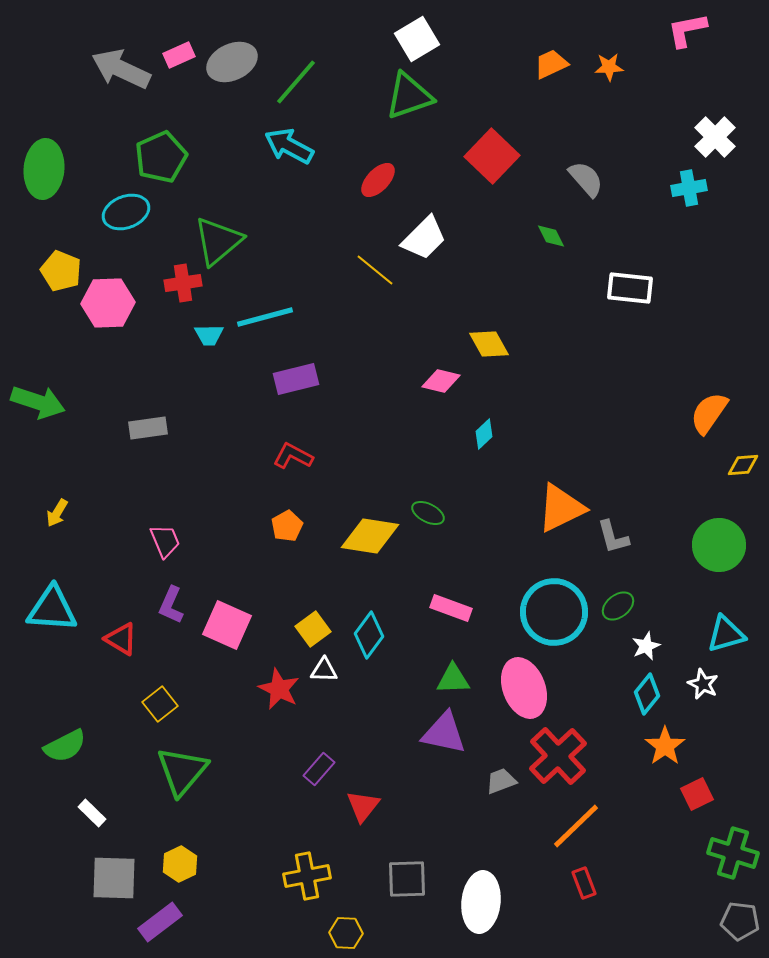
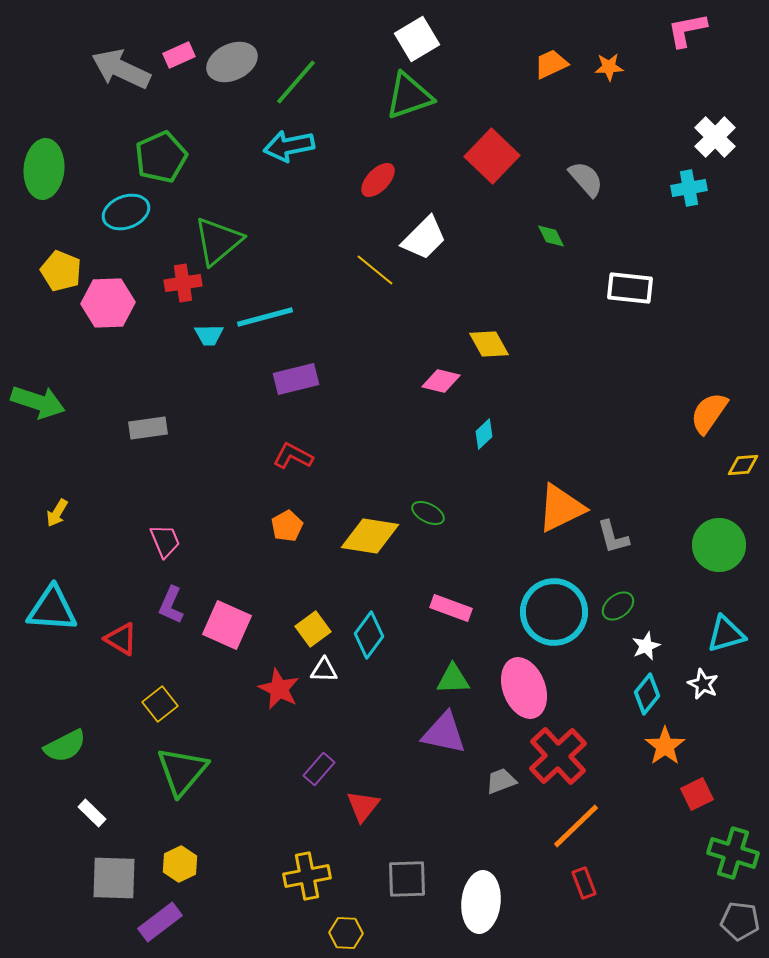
cyan arrow at (289, 146): rotated 39 degrees counterclockwise
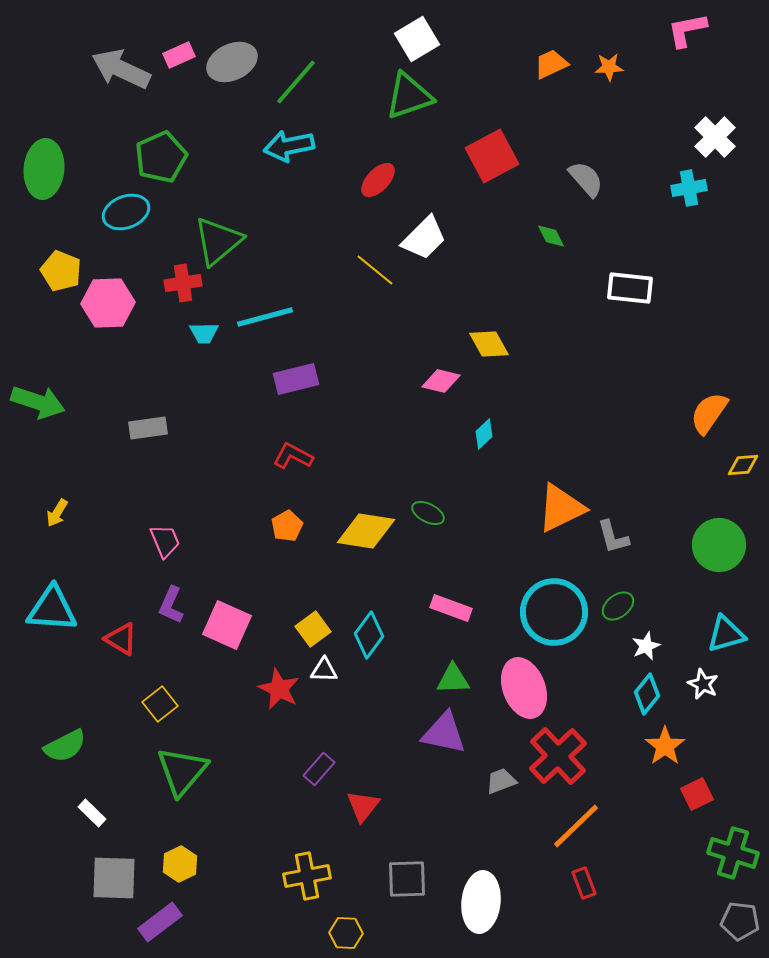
red square at (492, 156): rotated 18 degrees clockwise
cyan trapezoid at (209, 335): moved 5 px left, 2 px up
yellow diamond at (370, 536): moved 4 px left, 5 px up
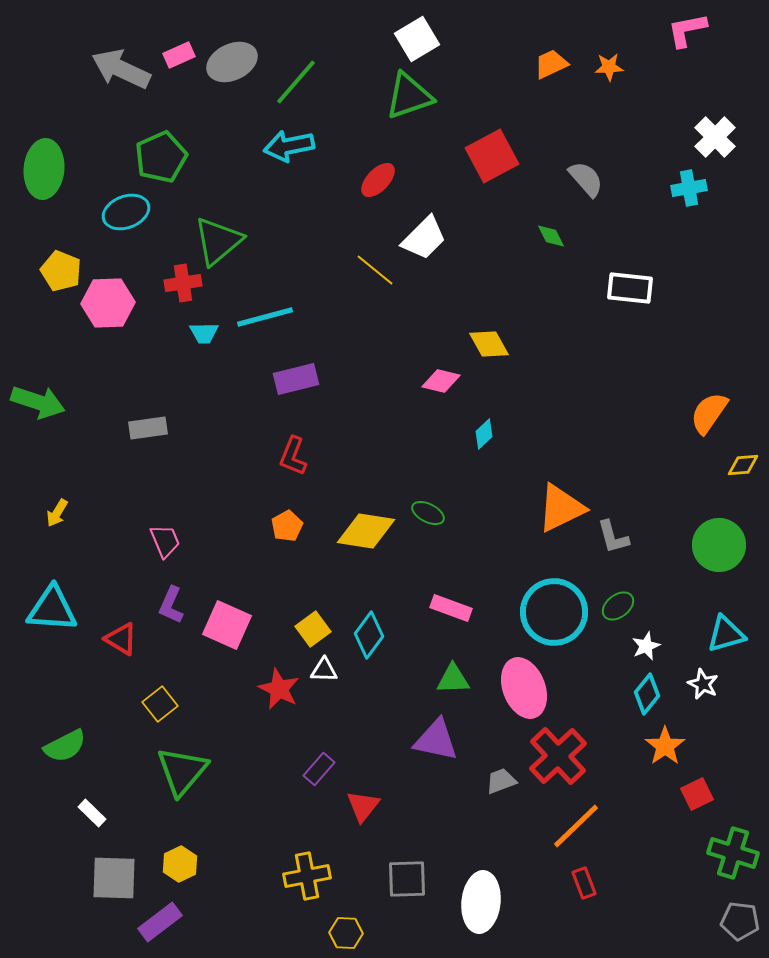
red L-shape at (293, 456): rotated 96 degrees counterclockwise
purple triangle at (444, 733): moved 8 px left, 7 px down
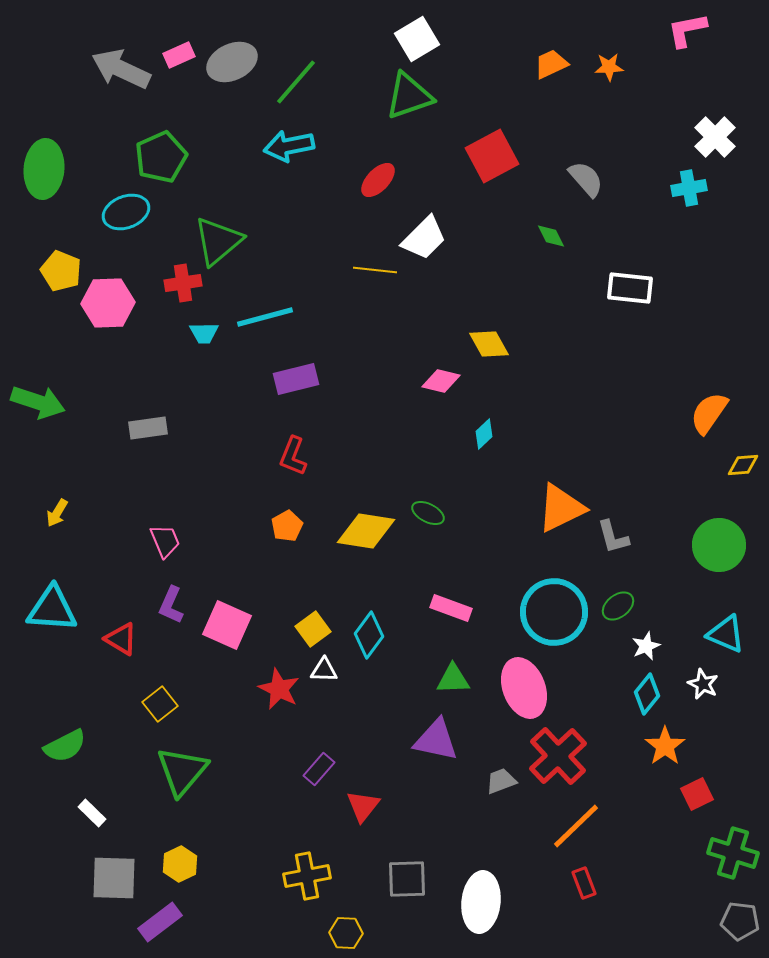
yellow line at (375, 270): rotated 33 degrees counterclockwise
cyan triangle at (726, 634): rotated 39 degrees clockwise
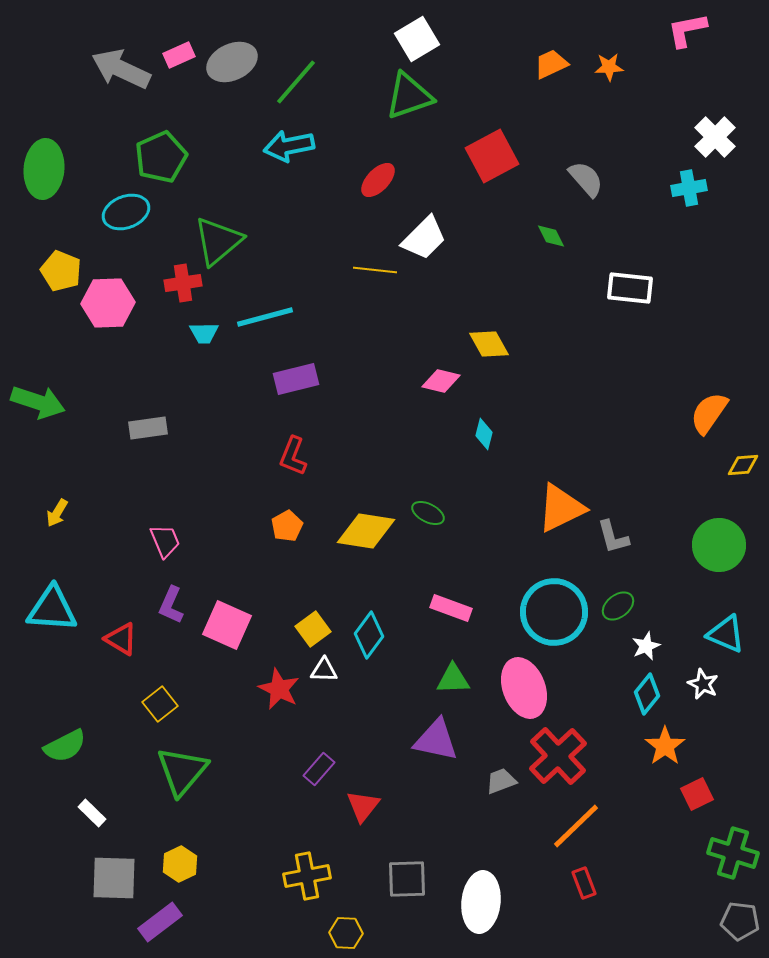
cyan diamond at (484, 434): rotated 32 degrees counterclockwise
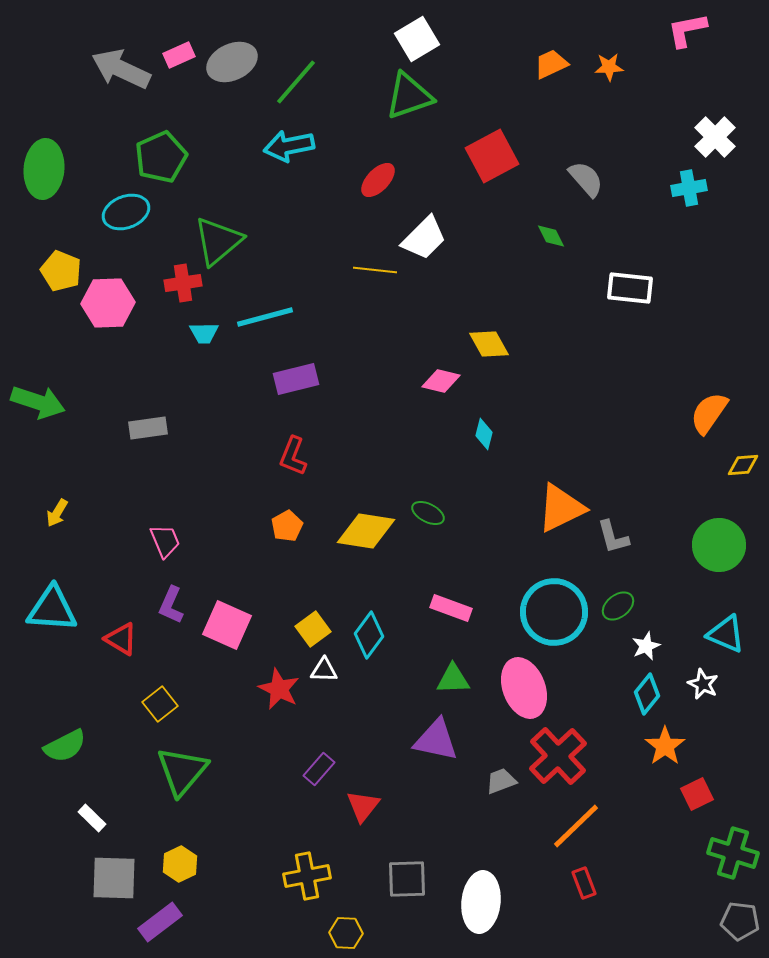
white rectangle at (92, 813): moved 5 px down
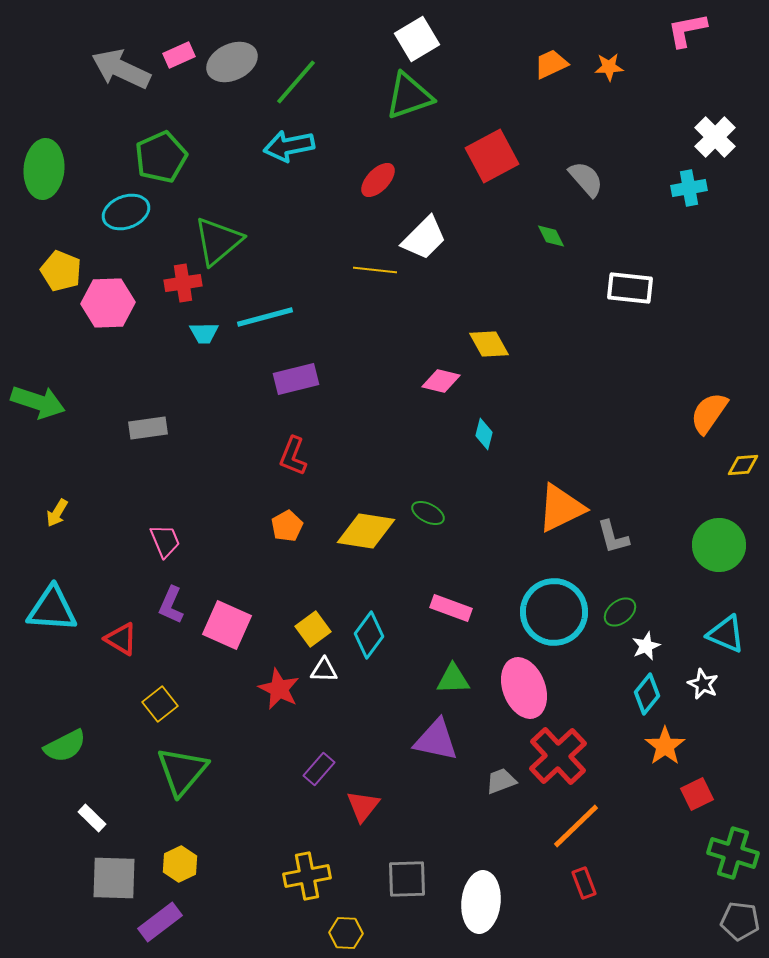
green ellipse at (618, 606): moved 2 px right, 6 px down
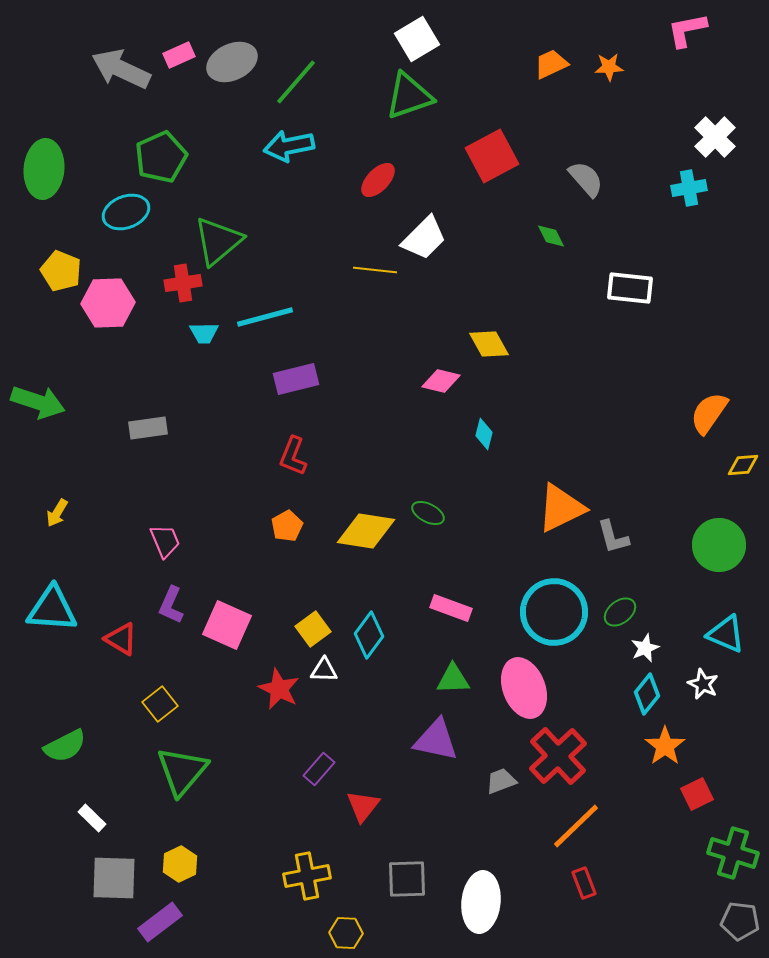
white star at (646, 646): moved 1 px left, 2 px down
